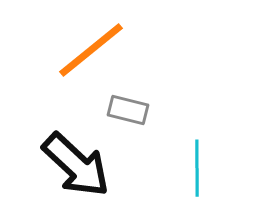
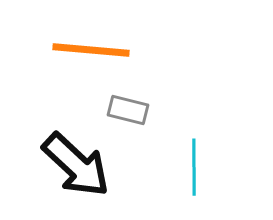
orange line: rotated 44 degrees clockwise
cyan line: moved 3 px left, 1 px up
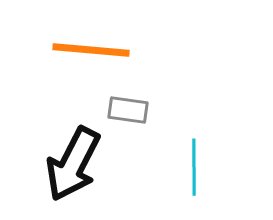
gray rectangle: rotated 6 degrees counterclockwise
black arrow: moved 3 px left, 1 px up; rotated 74 degrees clockwise
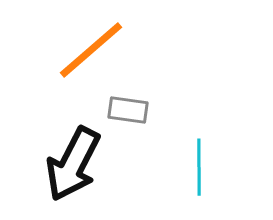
orange line: rotated 46 degrees counterclockwise
cyan line: moved 5 px right
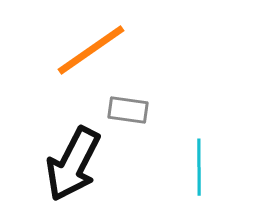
orange line: rotated 6 degrees clockwise
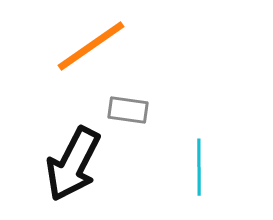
orange line: moved 4 px up
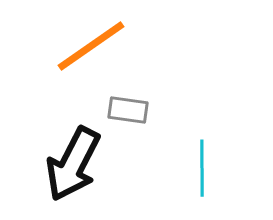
cyan line: moved 3 px right, 1 px down
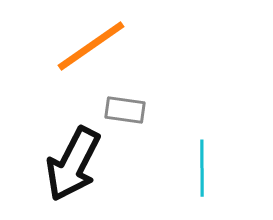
gray rectangle: moved 3 px left
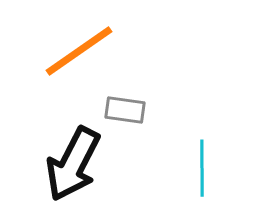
orange line: moved 12 px left, 5 px down
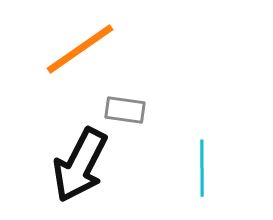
orange line: moved 1 px right, 2 px up
black arrow: moved 7 px right, 1 px down
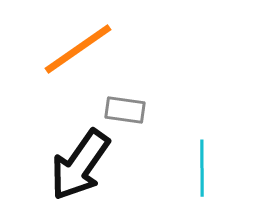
orange line: moved 2 px left
black arrow: rotated 8 degrees clockwise
